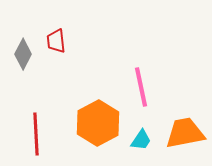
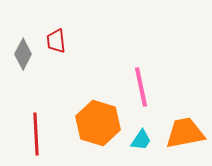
orange hexagon: rotated 15 degrees counterclockwise
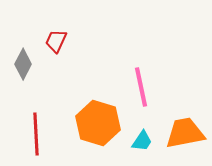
red trapezoid: rotated 30 degrees clockwise
gray diamond: moved 10 px down
cyan trapezoid: moved 1 px right, 1 px down
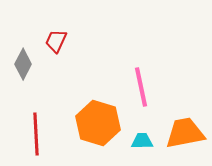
cyan trapezoid: rotated 125 degrees counterclockwise
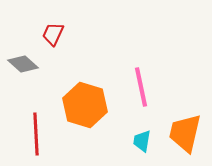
red trapezoid: moved 3 px left, 7 px up
gray diamond: rotated 76 degrees counterclockwise
orange hexagon: moved 13 px left, 18 px up
orange trapezoid: rotated 66 degrees counterclockwise
cyan trapezoid: rotated 80 degrees counterclockwise
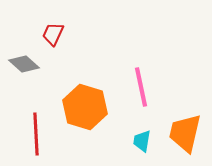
gray diamond: moved 1 px right
orange hexagon: moved 2 px down
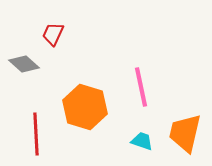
cyan trapezoid: rotated 100 degrees clockwise
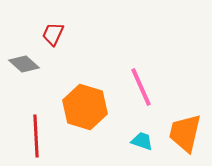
pink line: rotated 12 degrees counterclockwise
red line: moved 2 px down
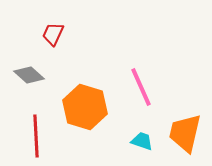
gray diamond: moved 5 px right, 11 px down
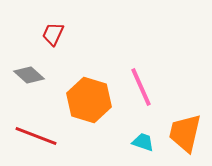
orange hexagon: moved 4 px right, 7 px up
red line: rotated 66 degrees counterclockwise
cyan trapezoid: moved 1 px right, 1 px down
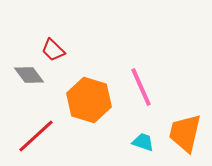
red trapezoid: moved 16 px down; rotated 70 degrees counterclockwise
gray diamond: rotated 12 degrees clockwise
red line: rotated 63 degrees counterclockwise
